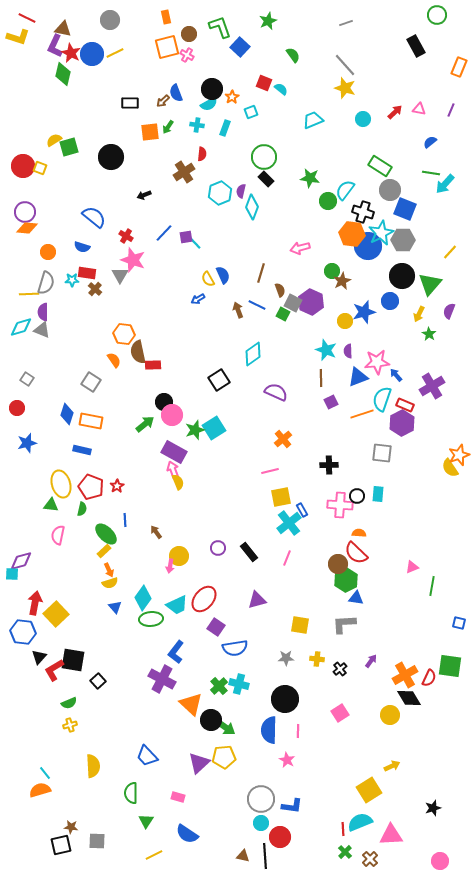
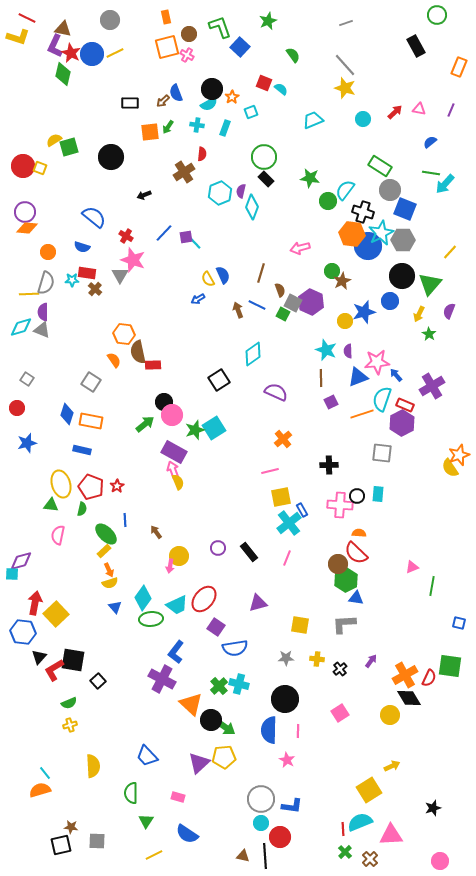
purple triangle at (257, 600): moved 1 px right, 3 px down
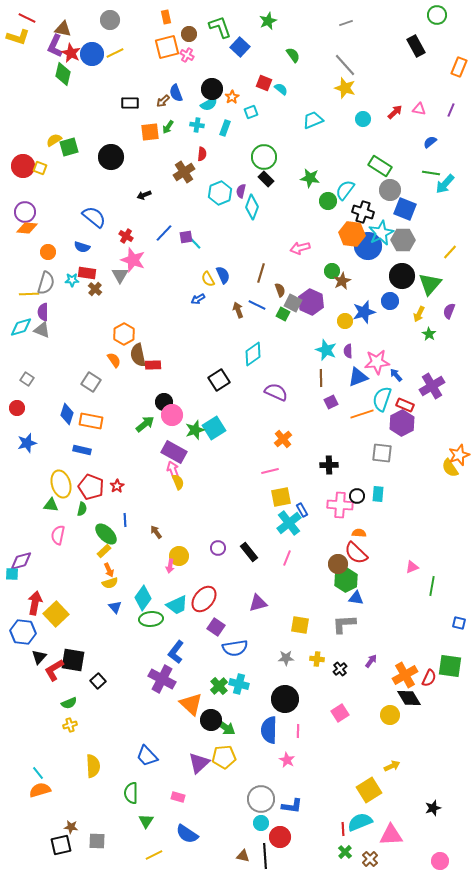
orange hexagon at (124, 334): rotated 25 degrees clockwise
brown semicircle at (138, 352): moved 3 px down
cyan line at (45, 773): moved 7 px left
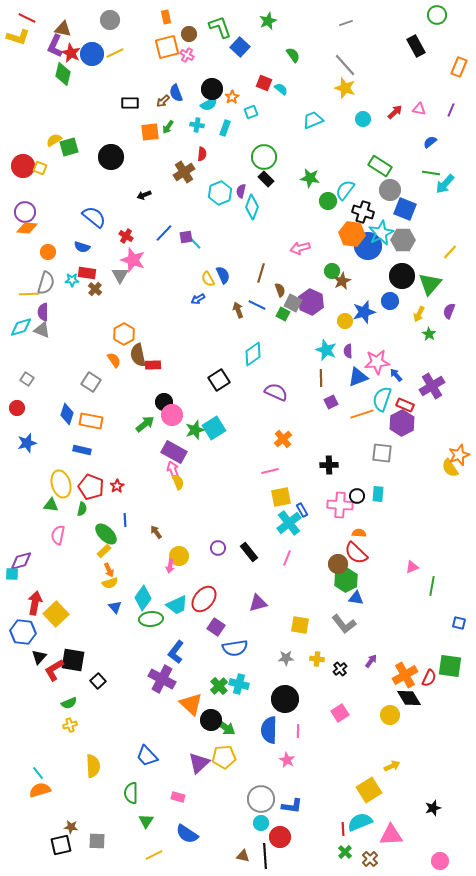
gray L-shape at (344, 624): rotated 125 degrees counterclockwise
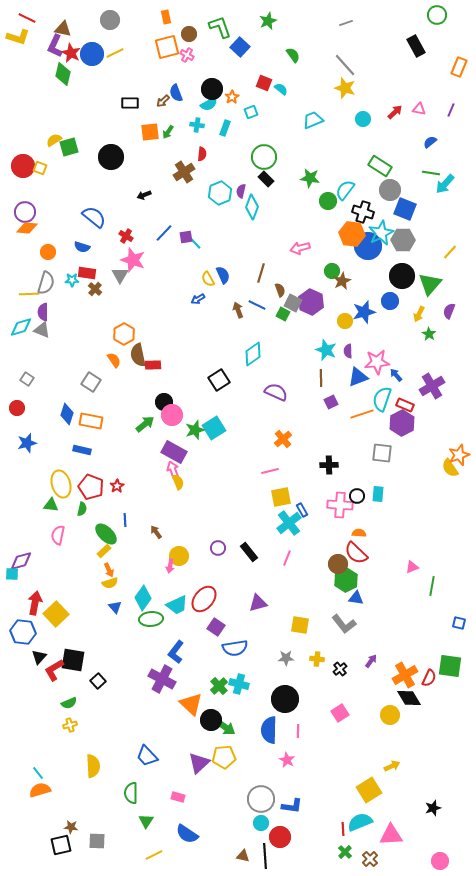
green arrow at (168, 127): moved 5 px down
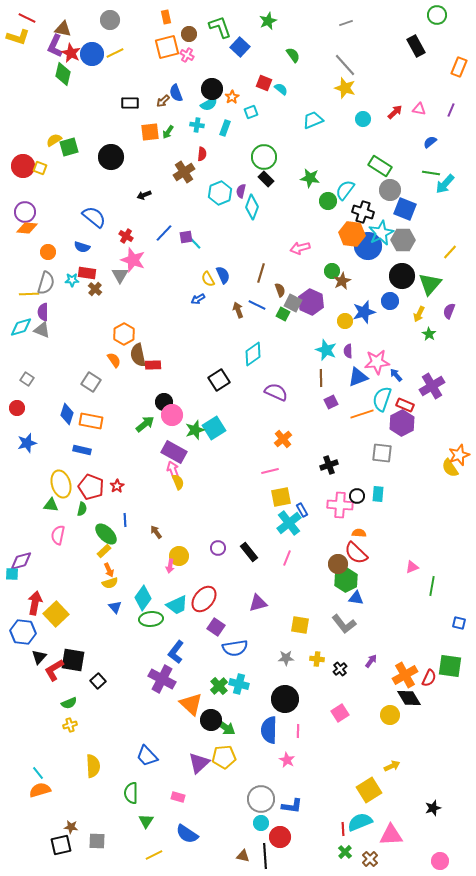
black cross at (329, 465): rotated 18 degrees counterclockwise
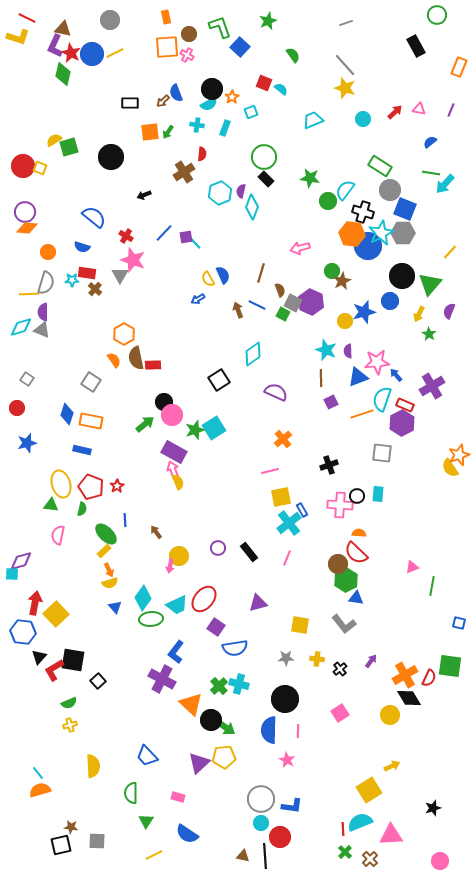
orange square at (167, 47): rotated 10 degrees clockwise
gray hexagon at (403, 240): moved 7 px up
brown semicircle at (138, 355): moved 2 px left, 3 px down
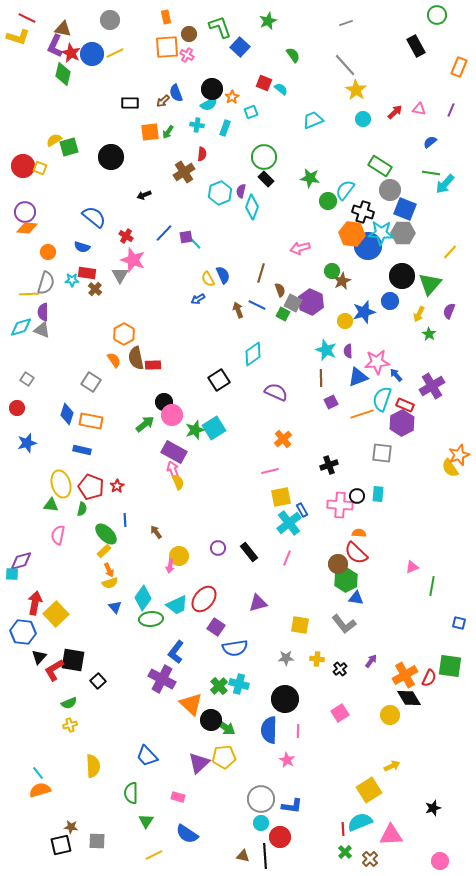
yellow star at (345, 88): moved 11 px right, 2 px down; rotated 15 degrees clockwise
cyan star at (381, 233): rotated 30 degrees clockwise
